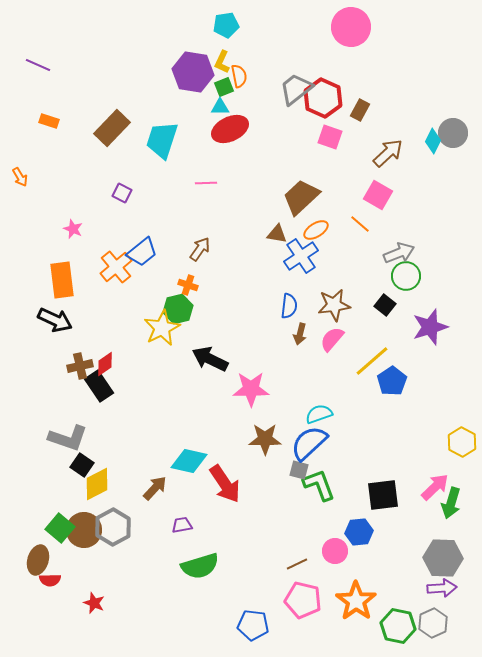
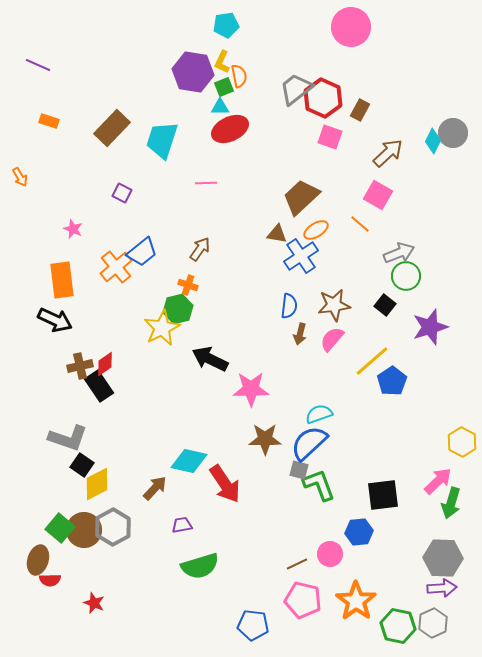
pink arrow at (435, 487): moved 3 px right, 6 px up
pink circle at (335, 551): moved 5 px left, 3 px down
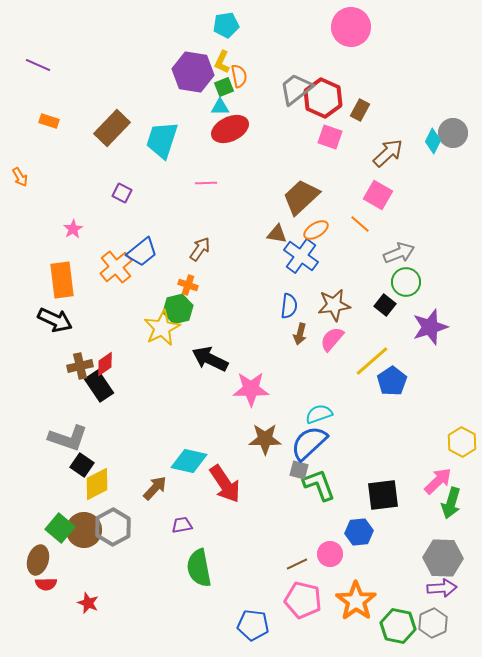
pink star at (73, 229): rotated 18 degrees clockwise
blue cross at (301, 256): rotated 20 degrees counterclockwise
green circle at (406, 276): moved 6 px down
green semicircle at (200, 566): moved 1 px left, 2 px down; rotated 96 degrees clockwise
red semicircle at (50, 580): moved 4 px left, 4 px down
red star at (94, 603): moved 6 px left
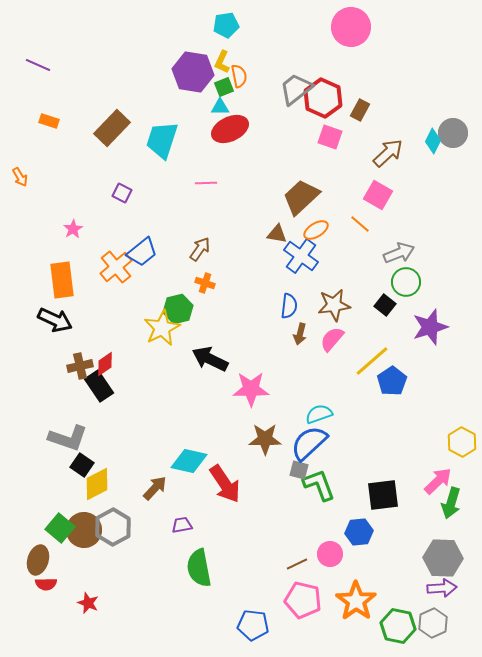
orange cross at (188, 285): moved 17 px right, 2 px up
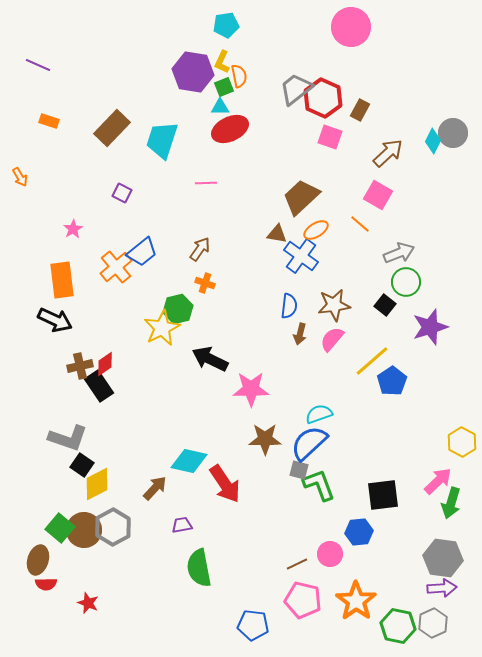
gray hexagon at (443, 558): rotated 6 degrees clockwise
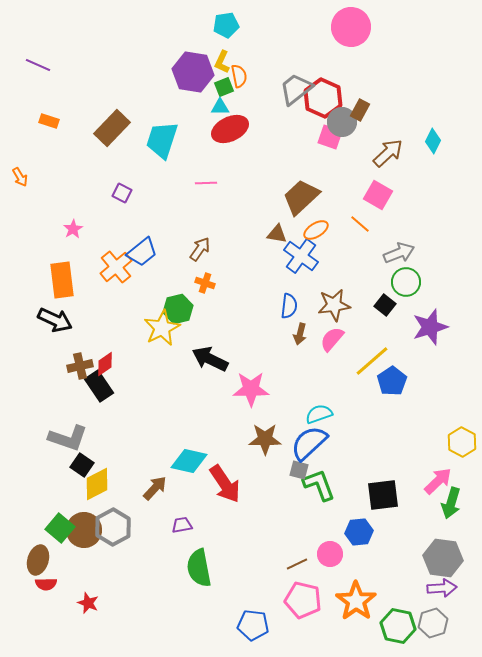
gray circle at (453, 133): moved 111 px left, 11 px up
gray hexagon at (433, 623): rotated 8 degrees clockwise
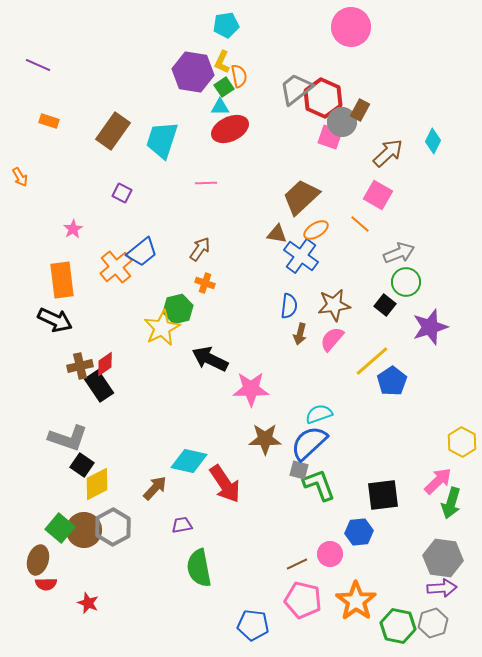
green square at (224, 87): rotated 12 degrees counterclockwise
brown rectangle at (112, 128): moved 1 px right, 3 px down; rotated 9 degrees counterclockwise
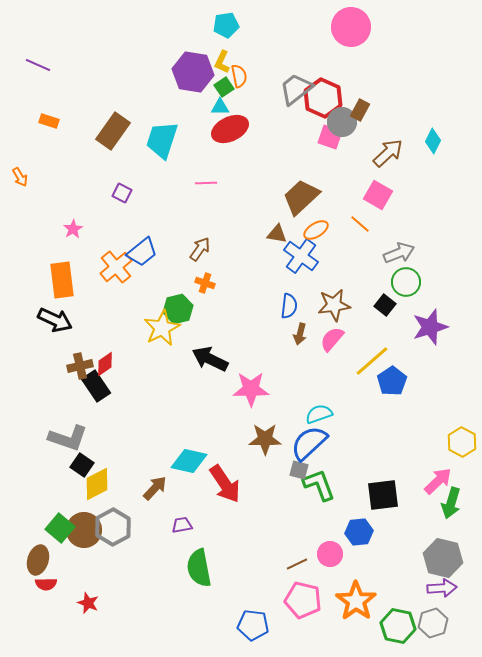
black rectangle at (99, 386): moved 3 px left
gray hexagon at (443, 558): rotated 6 degrees clockwise
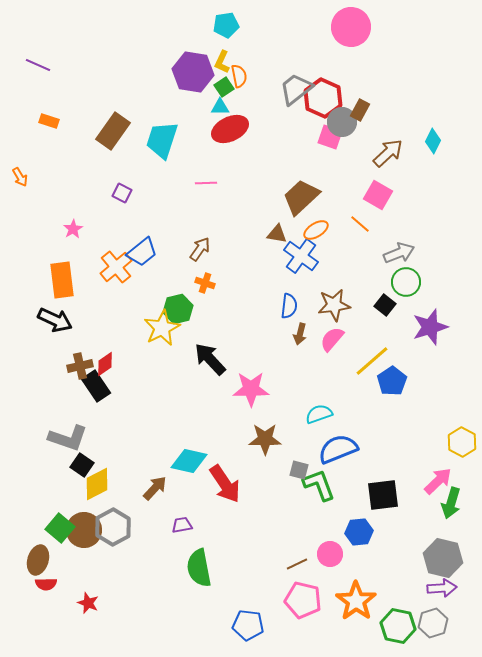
black arrow at (210, 359): rotated 21 degrees clockwise
blue semicircle at (309, 443): moved 29 px right, 6 px down; rotated 21 degrees clockwise
blue pentagon at (253, 625): moved 5 px left
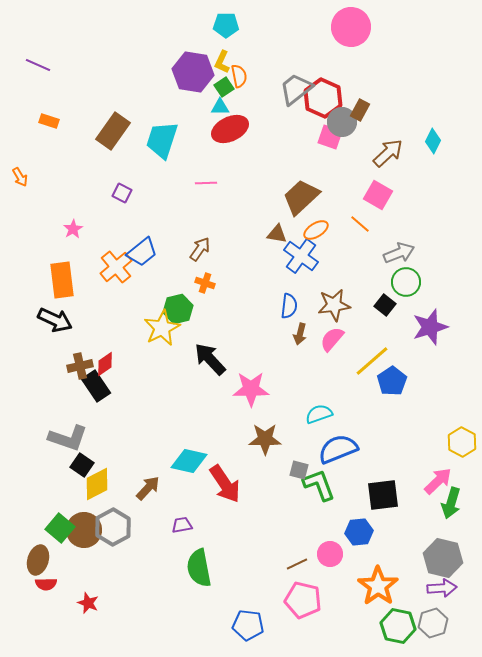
cyan pentagon at (226, 25): rotated 10 degrees clockwise
brown arrow at (155, 488): moved 7 px left
orange star at (356, 601): moved 22 px right, 15 px up
